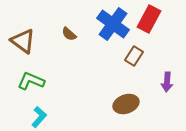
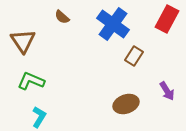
red rectangle: moved 18 px right
brown semicircle: moved 7 px left, 17 px up
brown triangle: rotated 20 degrees clockwise
purple arrow: moved 9 px down; rotated 36 degrees counterclockwise
cyan L-shape: rotated 10 degrees counterclockwise
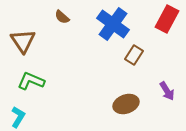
brown rectangle: moved 1 px up
cyan L-shape: moved 21 px left
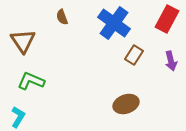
brown semicircle: rotated 28 degrees clockwise
blue cross: moved 1 px right, 1 px up
purple arrow: moved 4 px right, 30 px up; rotated 18 degrees clockwise
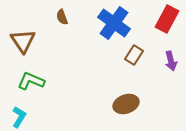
cyan L-shape: moved 1 px right
